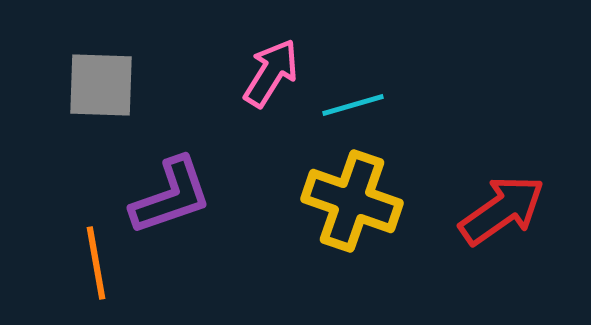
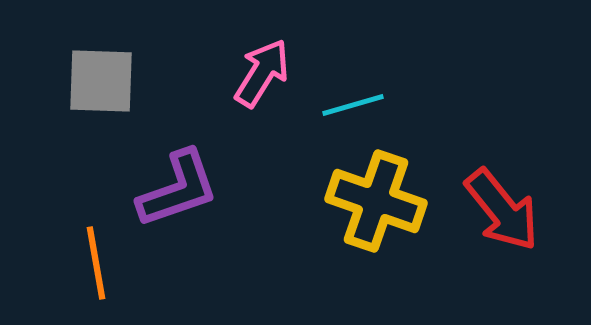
pink arrow: moved 9 px left
gray square: moved 4 px up
purple L-shape: moved 7 px right, 7 px up
yellow cross: moved 24 px right
red arrow: rotated 86 degrees clockwise
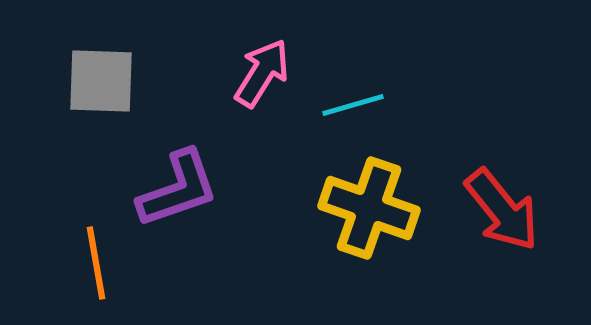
yellow cross: moved 7 px left, 7 px down
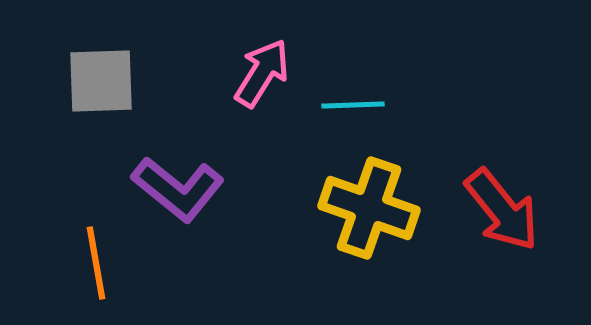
gray square: rotated 4 degrees counterclockwise
cyan line: rotated 14 degrees clockwise
purple L-shape: rotated 58 degrees clockwise
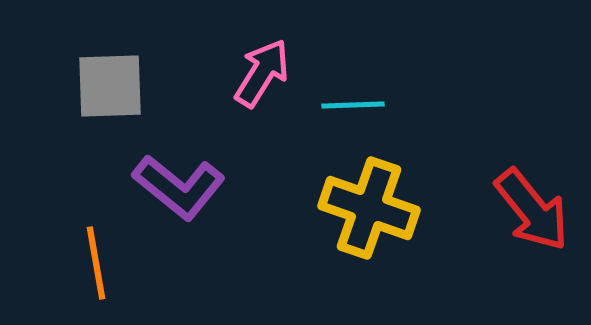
gray square: moved 9 px right, 5 px down
purple L-shape: moved 1 px right, 2 px up
red arrow: moved 30 px right
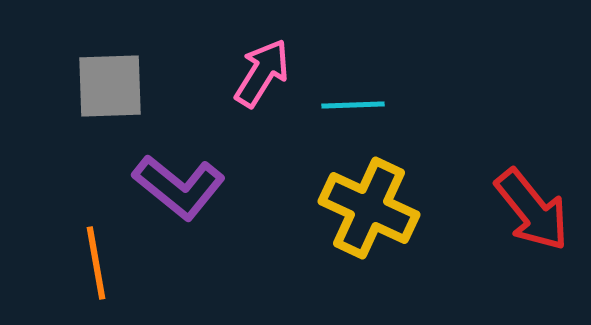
yellow cross: rotated 6 degrees clockwise
